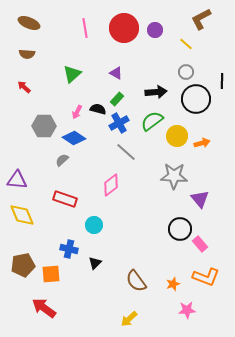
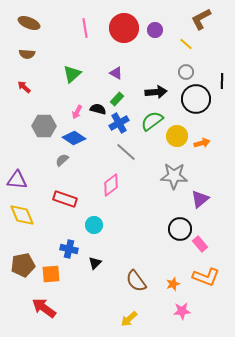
purple triangle at (200, 199): rotated 30 degrees clockwise
pink star at (187, 310): moved 5 px left, 1 px down
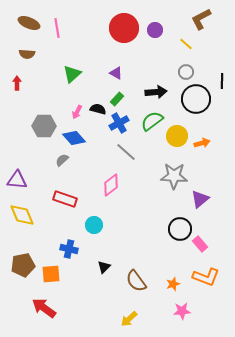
pink line at (85, 28): moved 28 px left
red arrow at (24, 87): moved 7 px left, 4 px up; rotated 48 degrees clockwise
blue diamond at (74, 138): rotated 15 degrees clockwise
black triangle at (95, 263): moved 9 px right, 4 px down
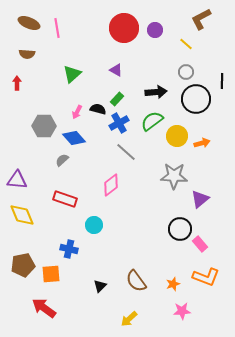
purple triangle at (116, 73): moved 3 px up
black triangle at (104, 267): moved 4 px left, 19 px down
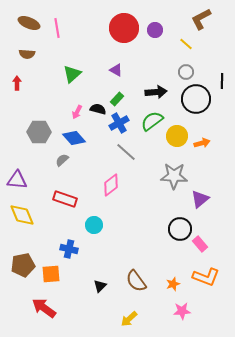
gray hexagon at (44, 126): moved 5 px left, 6 px down
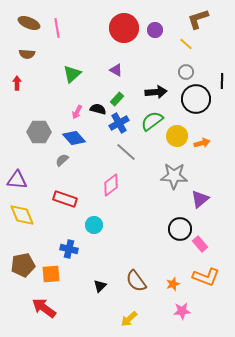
brown L-shape at (201, 19): moved 3 px left; rotated 10 degrees clockwise
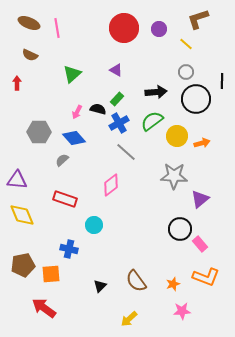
purple circle at (155, 30): moved 4 px right, 1 px up
brown semicircle at (27, 54): moved 3 px right, 1 px down; rotated 21 degrees clockwise
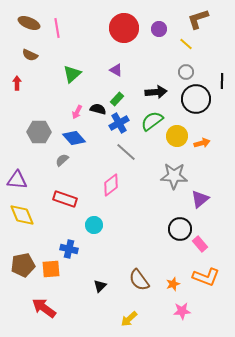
orange square at (51, 274): moved 5 px up
brown semicircle at (136, 281): moved 3 px right, 1 px up
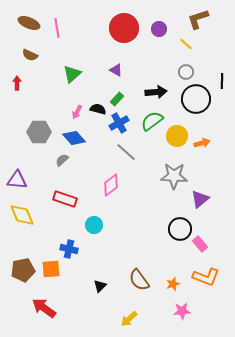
brown pentagon at (23, 265): moved 5 px down
